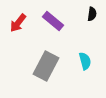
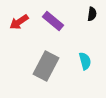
red arrow: moved 1 px right, 1 px up; rotated 18 degrees clockwise
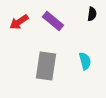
gray rectangle: rotated 20 degrees counterclockwise
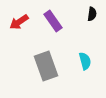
purple rectangle: rotated 15 degrees clockwise
gray rectangle: rotated 28 degrees counterclockwise
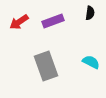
black semicircle: moved 2 px left, 1 px up
purple rectangle: rotated 75 degrees counterclockwise
cyan semicircle: moved 6 px right, 1 px down; rotated 48 degrees counterclockwise
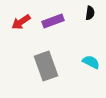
red arrow: moved 2 px right
